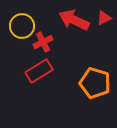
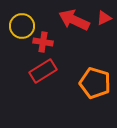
red cross: rotated 36 degrees clockwise
red rectangle: moved 4 px right
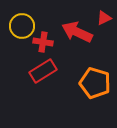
red arrow: moved 3 px right, 12 px down
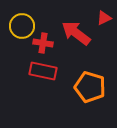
red arrow: moved 1 px left, 1 px down; rotated 12 degrees clockwise
red cross: moved 1 px down
red rectangle: rotated 44 degrees clockwise
orange pentagon: moved 5 px left, 4 px down
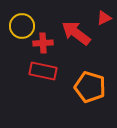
red cross: rotated 12 degrees counterclockwise
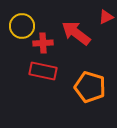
red triangle: moved 2 px right, 1 px up
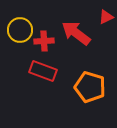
yellow circle: moved 2 px left, 4 px down
red cross: moved 1 px right, 2 px up
red rectangle: rotated 8 degrees clockwise
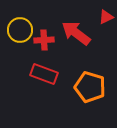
red cross: moved 1 px up
red rectangle: moved 1 px right, 3 px down
